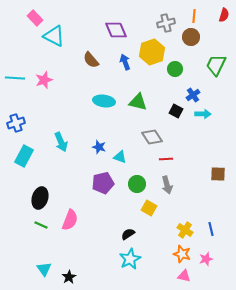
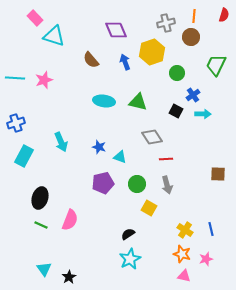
cyan triangle at (54, 36): rotated 10 degrees counterclockwise
green circle at (175, 69): moved 2 px right, 4 px down
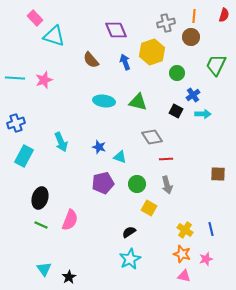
black semicircle at (128, 234): moved 1 px right, 2 px up
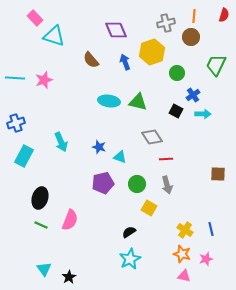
cyan ellipse at (104, 101): moved 5 px right
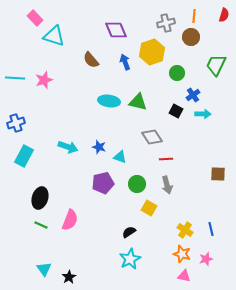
cyan arrow at (61, 142): moved 7 px right, 5 px down; rotated 48 degrees counterclockwise
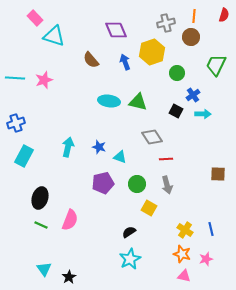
cyan arrow at (68, 147): rotated 96 degrees counterclockwise
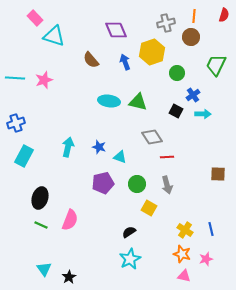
red line at (166, 159): moved 1 px right, 2 px up
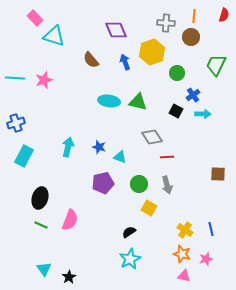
gray cross at (166, 23): rotated 18 degrees clockwise
green circle at (137, 184): moved 2 px right
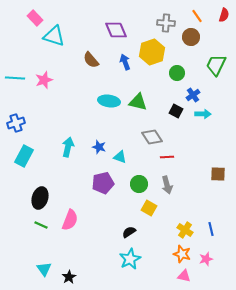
orange line at (194, 16): moved 3 px right; rotated 40 degrees counterclockwise
